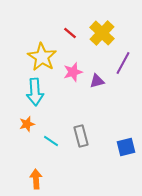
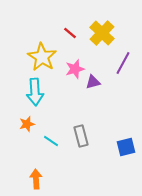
pink star: moved 2 px right, 3 px up
purple triangle: moved 4 px left, 1 px down
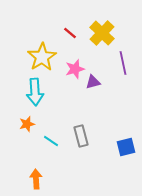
yellow star: rotated 8 degrees clockwise
purple line: rotated 40 degrees counterclockwise
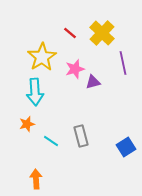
blue square: rotated 18 degrees counterclockwise
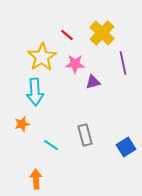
red line: moved 3 px left, 2 px down
pink star: moved 5 px up; rotated 18 degrees clockwise
orange star: moved 5 px left
gray rectangle: moved 4 px right, 1 px up
cyan line: moved 4 px down
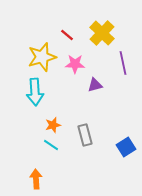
yellow star: rotated 16 degrees clockwise
purple triangle: moved 2 px right, 3 px down
orange star: moved 31 px right, 1 px down
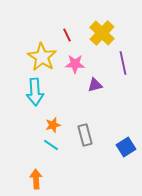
red line: rotated 24 degrees clockwise
yellow star: rotated 24 degrees counterclockwise
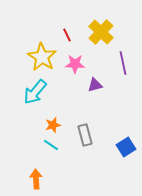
yellow cross: moved 1 px left, 1 px up
cyan arrow: rotated 44 degrees clockwise
